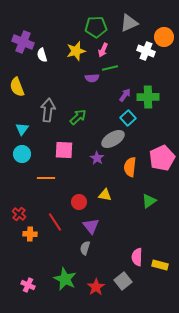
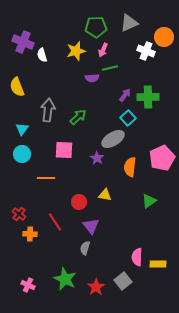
yellow rectangle: moved 2 px left, 1 px up; rotated 14 degrees counterclockwise
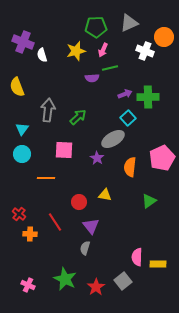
white cross: moved 1 px left
purple arrow: moved 1 px up; rotated 32 degrees clockwise
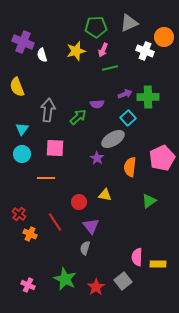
purple semicircle: moved 5 px right, 26 px down
pink square: moved 9 px left, 2 px up
orange cross: rotated 24 degrees clockwise
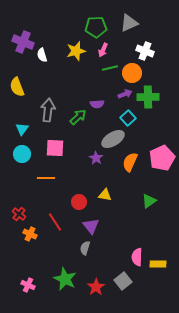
orange circle: moved 32 px left, 36 px down
purple star: moved 1 px left
orange semicircle: moved 5 px up; rotated 18 degrees clockwise
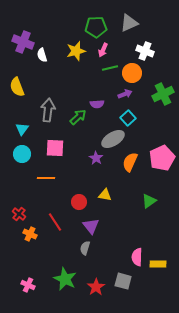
green cross: moved 15 px right, 3 px up; rotated 25 degrees counterclockwise
gray square: rotated 36 degrees counterclockwise
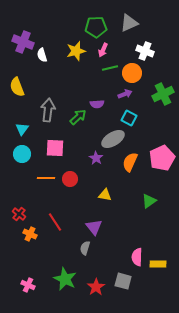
cyan square: moved 1 px right; rotated 21 degrees counterclockwise
red circle: moved 9 px left, 23 px up
purple triangle: moved 3 px right, 1 px down
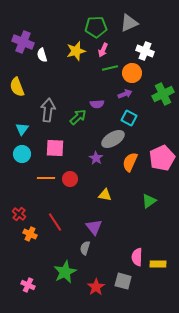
green star: moved 7 px up; rotated 20 degrees clockwise
